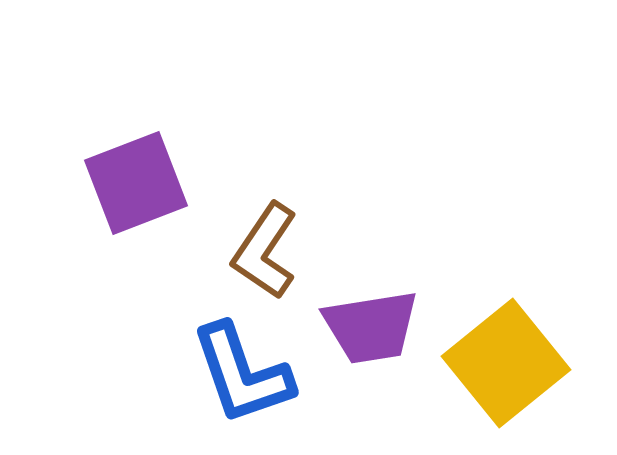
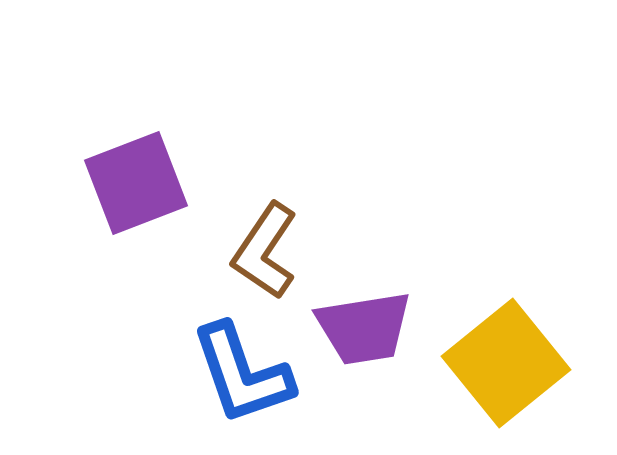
purple trapezoid: moved 7 px left, 1 px down
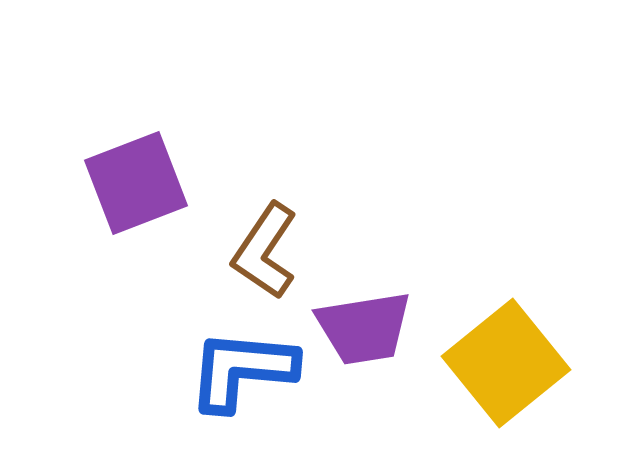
blue L-shape: moved 4 px up; rotated 114 degrees clockwise
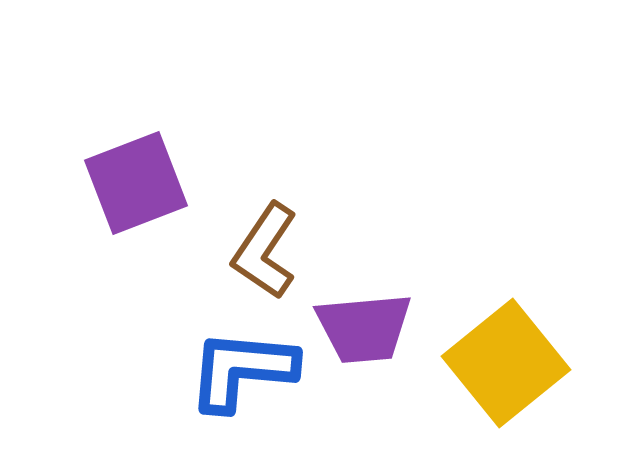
purple trapezoid: rotated 4 degrees clockwise
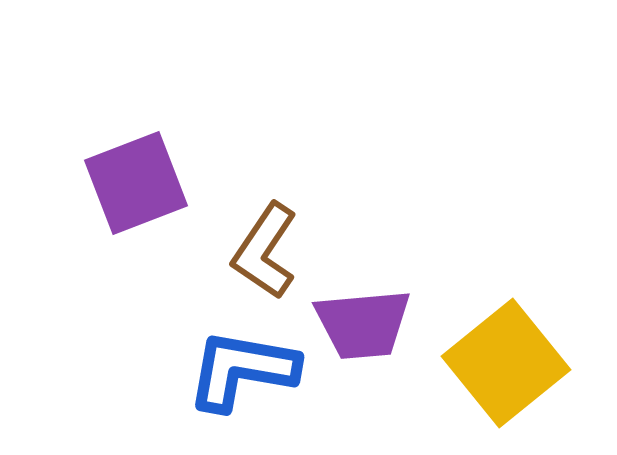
purple trapezoid: moved 1 px left, 4 px up
blue L-shape: rotated 5 degrees clockwise
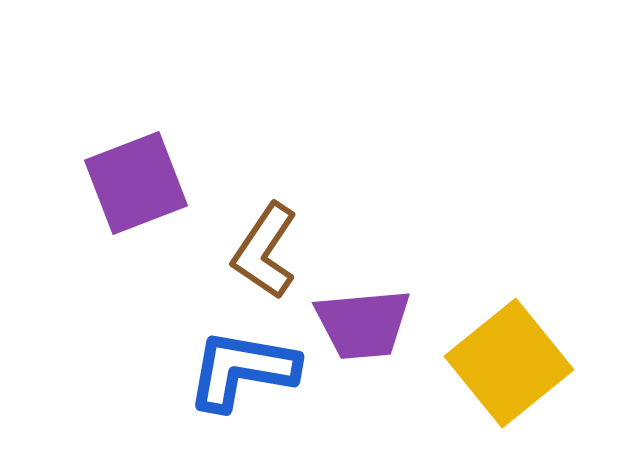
yellow square: moved 3 px right
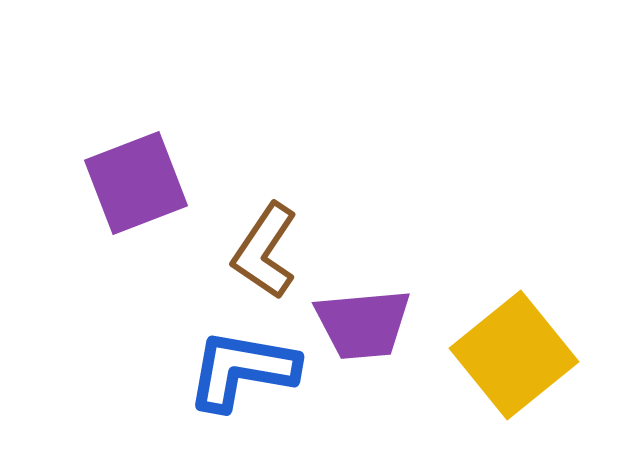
yellow square: moved 5 px right, 8 px up
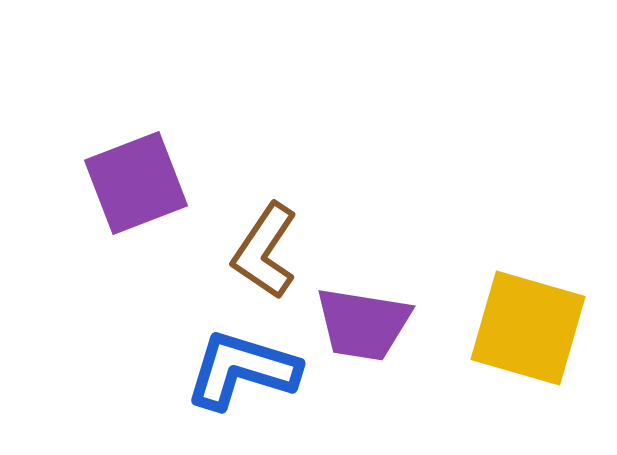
purple trapezoid: rotated 14 degrees clockwise
yellow square: moved 14 px right, 27 px up; rotated 35 degrees counterclockwise
blue L-shape: rotated 7 degrees clockwise
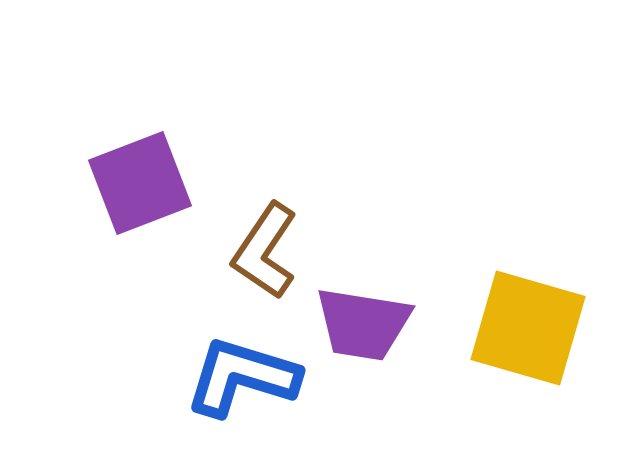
purple square: moved 4 px right
blue L-shape: moved 7 px down
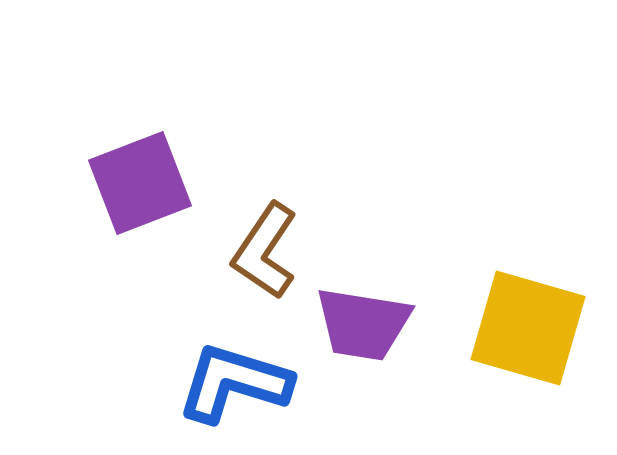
blue L-shape: moved 8 px left, 6 px down
